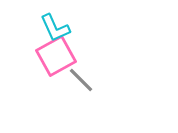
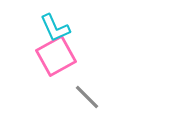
gray line: moved 6 px right, 17 px down
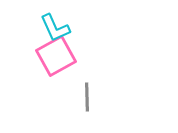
gray line: rotated 44 degrees clockwise
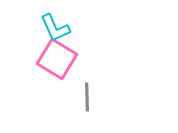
pink square: moved 1 px right, 3 px down; rotated 30 degrees counterclockwise
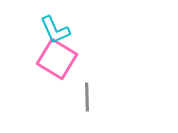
cyan L-shape: moved 2 px down
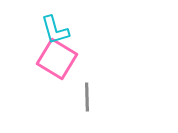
cyan L-shape: rotated 8 degrees clockwise
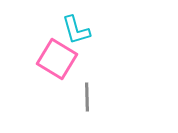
cyan L-shape: moved 21 px right
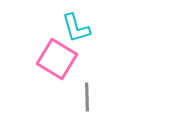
cyan L-shape: moved 2 px up
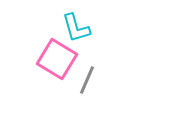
gray line: moved 17 px up; rotated 24 degrees clockwise
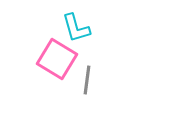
gray line: rotated 16 degrees counterclockwise
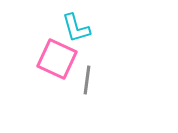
pink square: rotated 6 degrees counterclockwise
